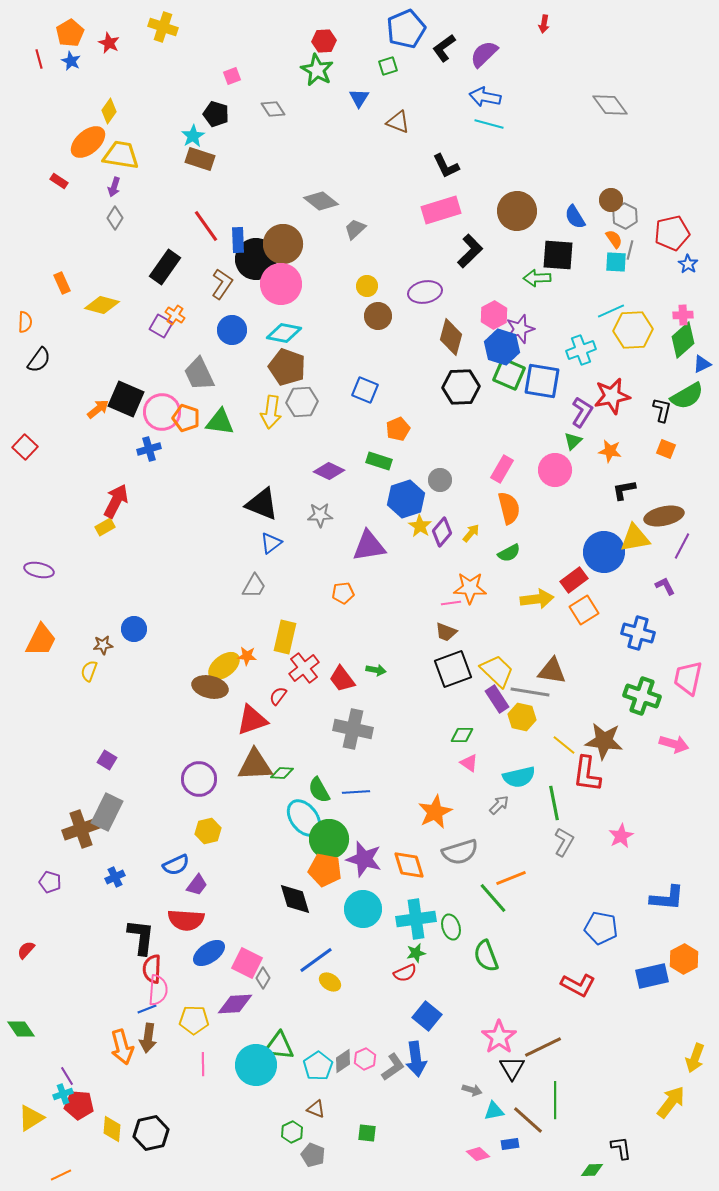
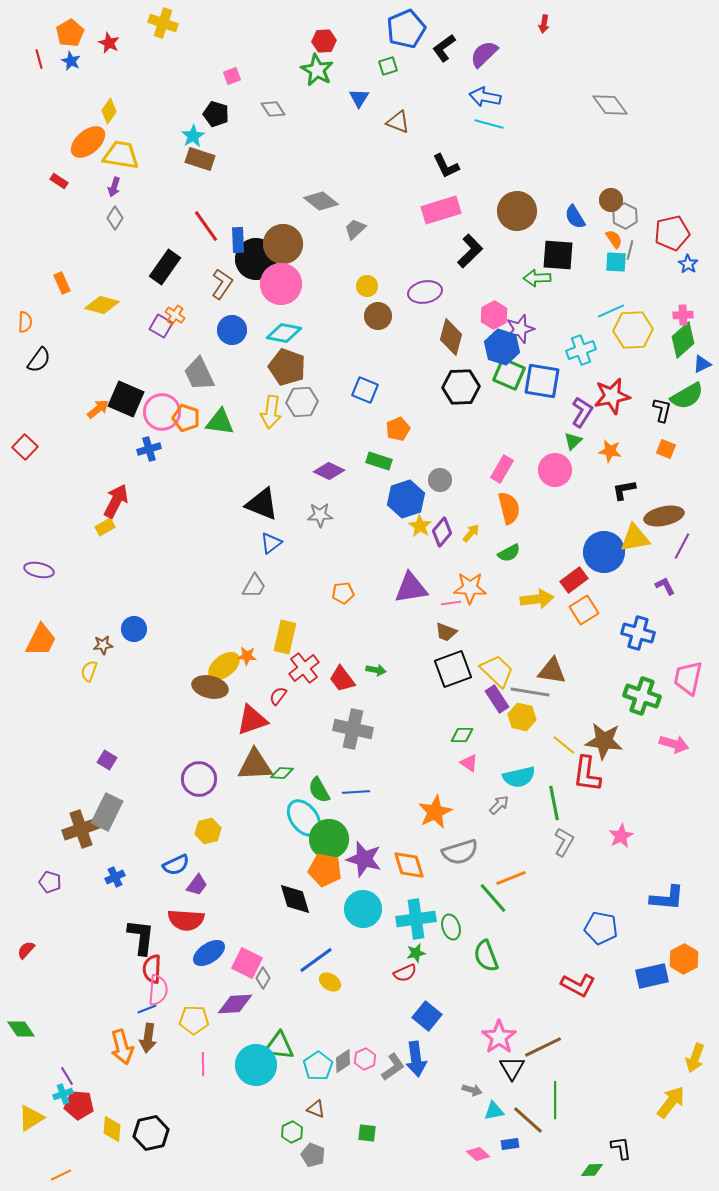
yellow cross at (163, 27): moved 4 px up
purple triangle at (369, 546): moved 42 px right, 42 px down
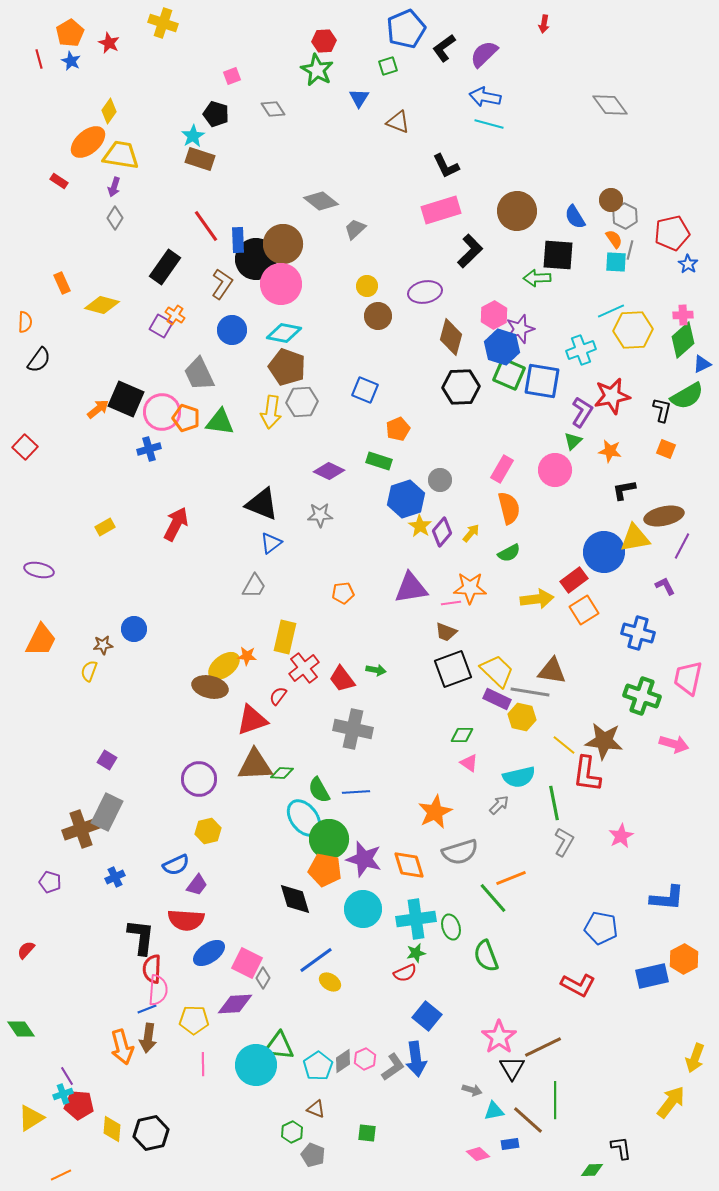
red arrow at (116, 501): moved 60 px right, 23 px down
purple rectangle at (497, 699): rotated 32 degrees counterclockwise
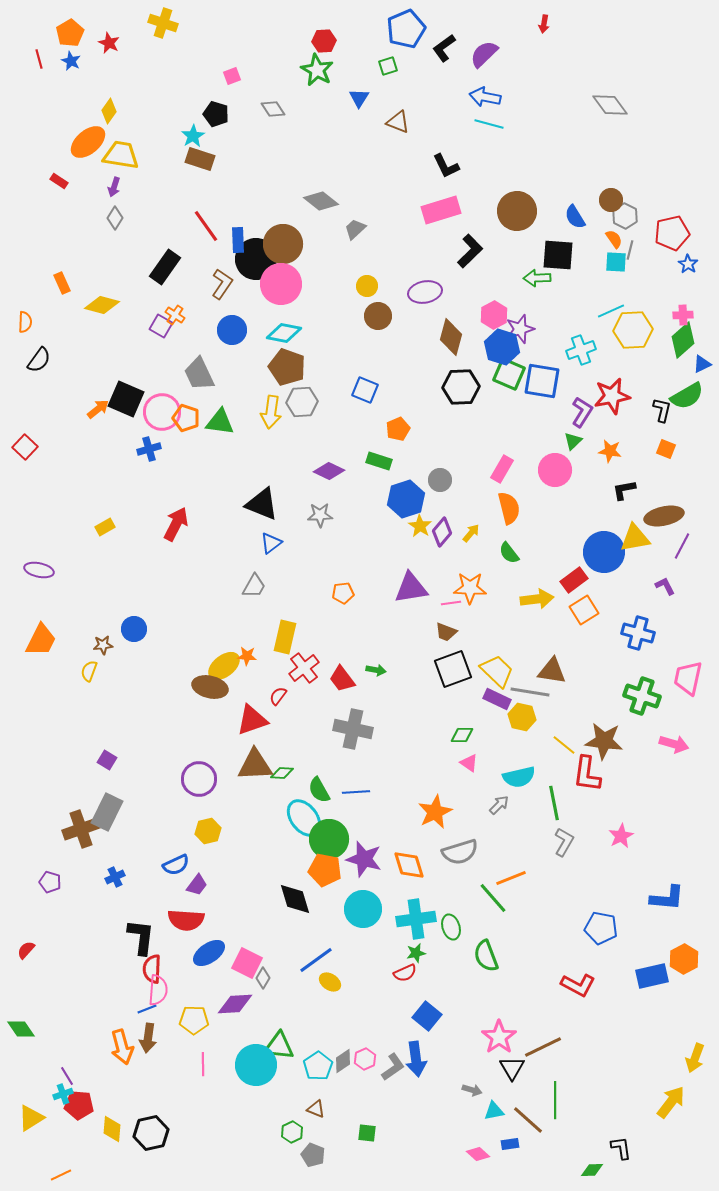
green semicircle at (509, 553): rotated 80 degrees clockwise
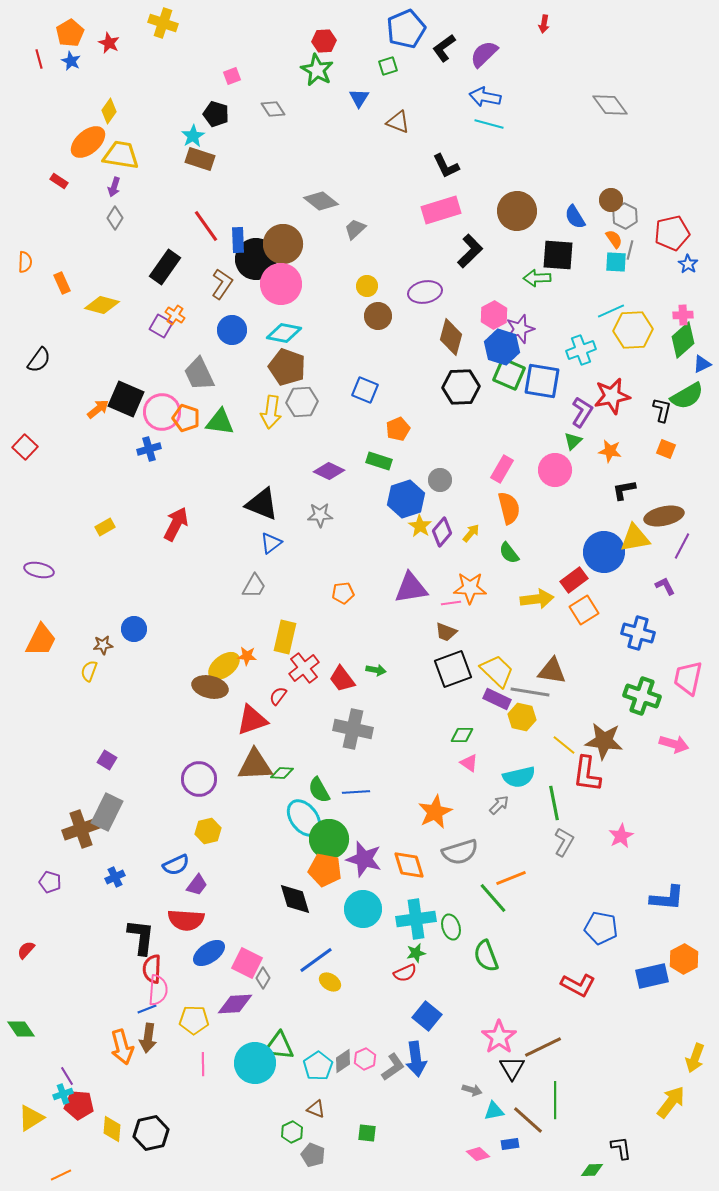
orange semicircle at (25, 322): moved 60 px up
cyan circle at (256, 1065): moved 1 px left, 2 px up
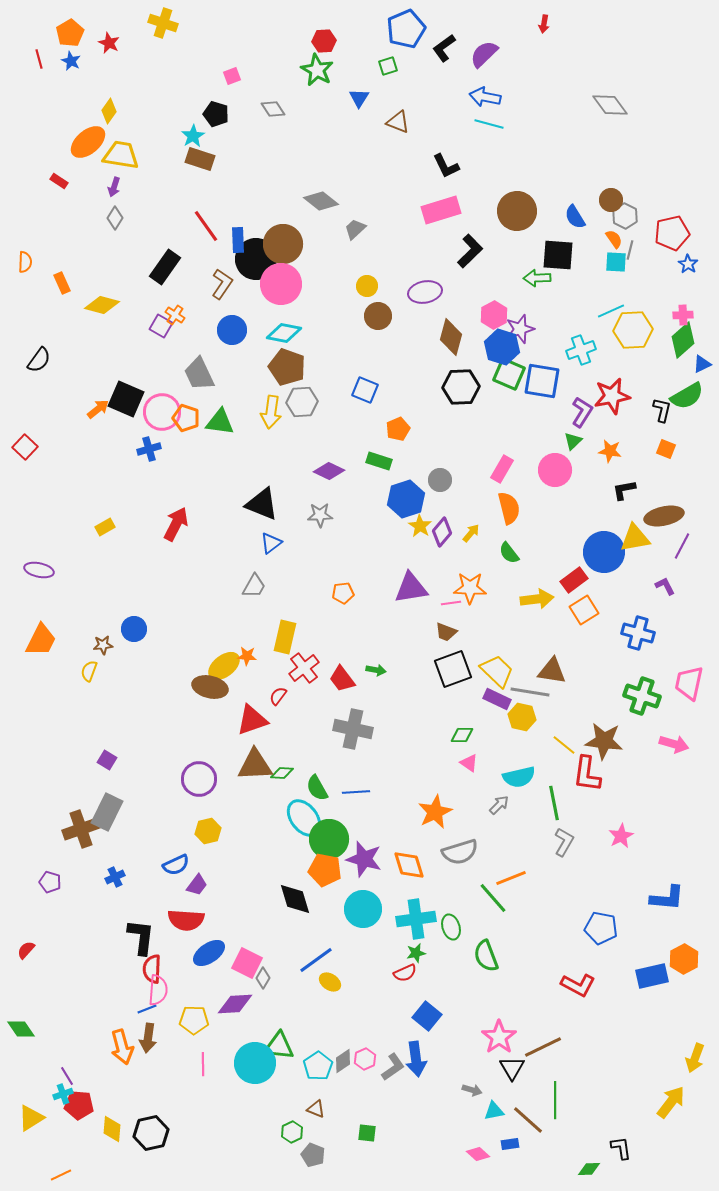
pink trapezoid at (688, 678): moved 1 px right, 5 px down
green semicircle at (319, 790): moved 2 px left, 2 px up
green diamond at (592, 1170): moved 3 px left, 1 px up
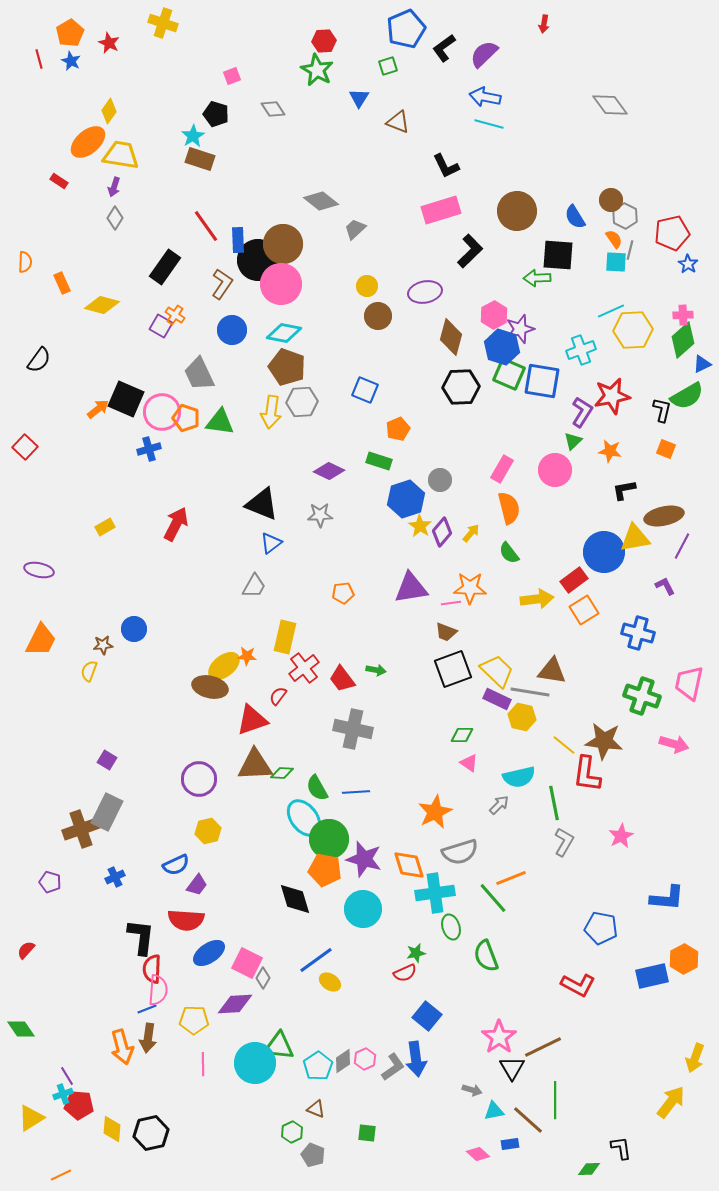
black circle at (256, 259): moved 2 px right, 1 px down
cyan cross at (416, 919): moved 19 px right, 26 px up
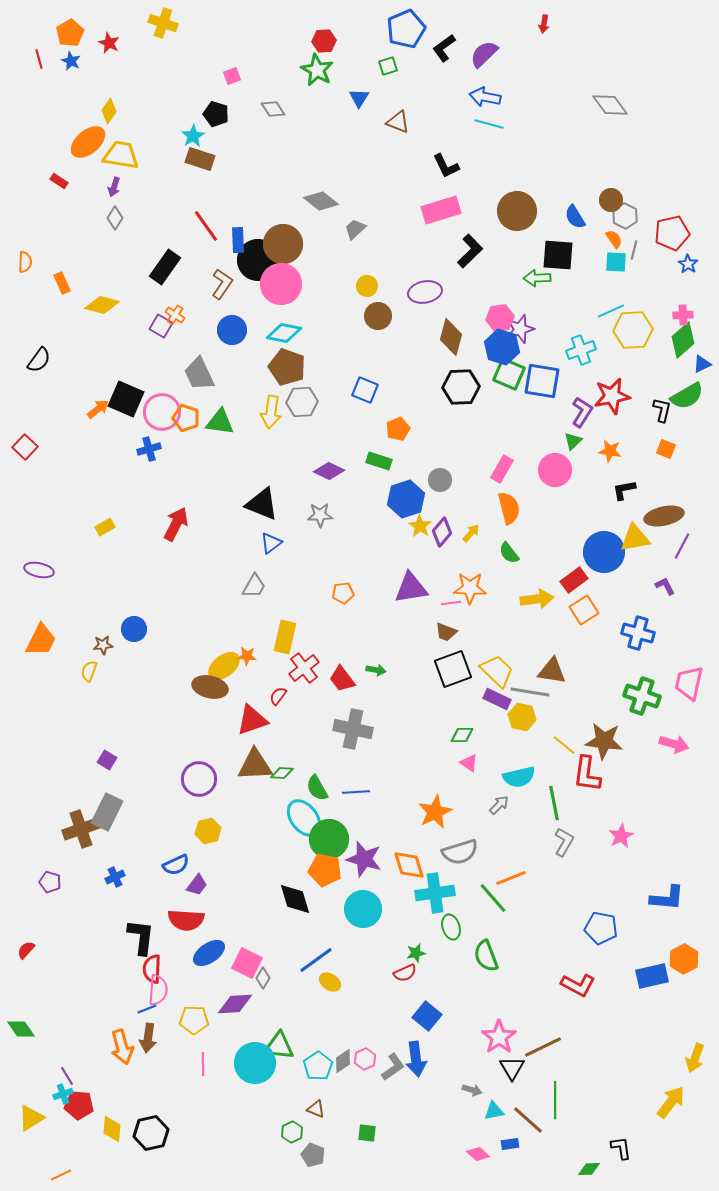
gray line at (630, 250): moved 4 px right
pink hexagon at (494, 315): moved 6 px right, 3 px down; rotated 20 degrees clockwise
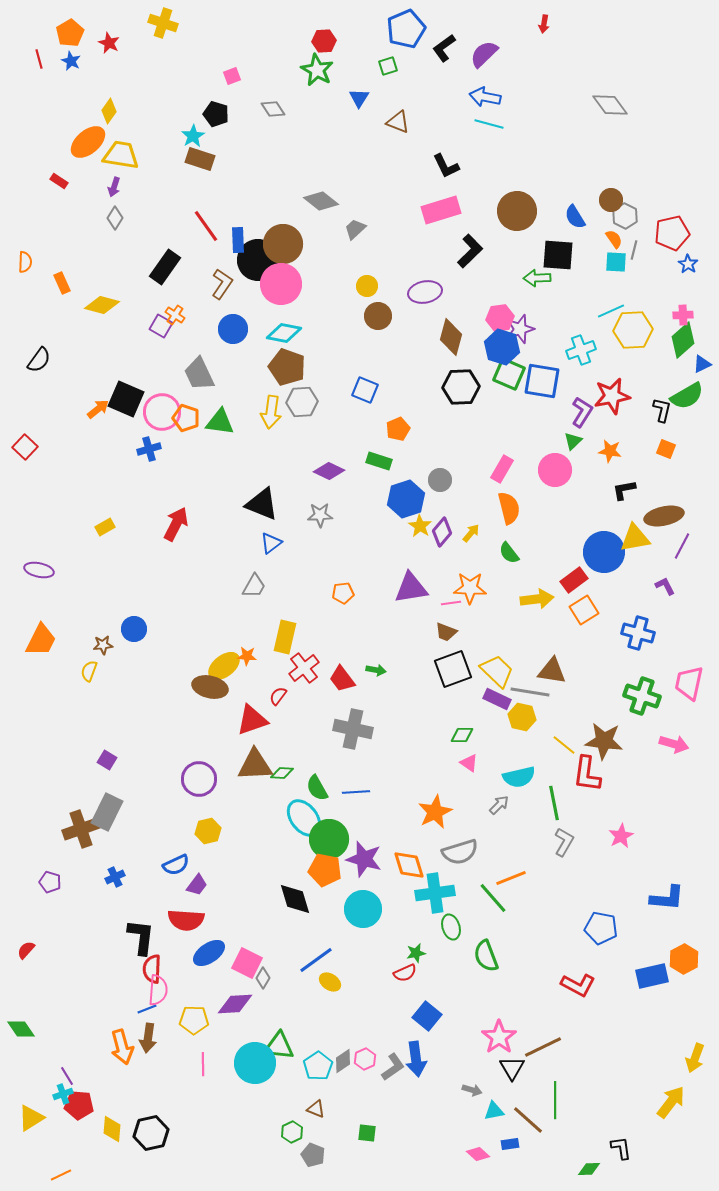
blue circle at (232, 330): moved 1 px right, 1 px up
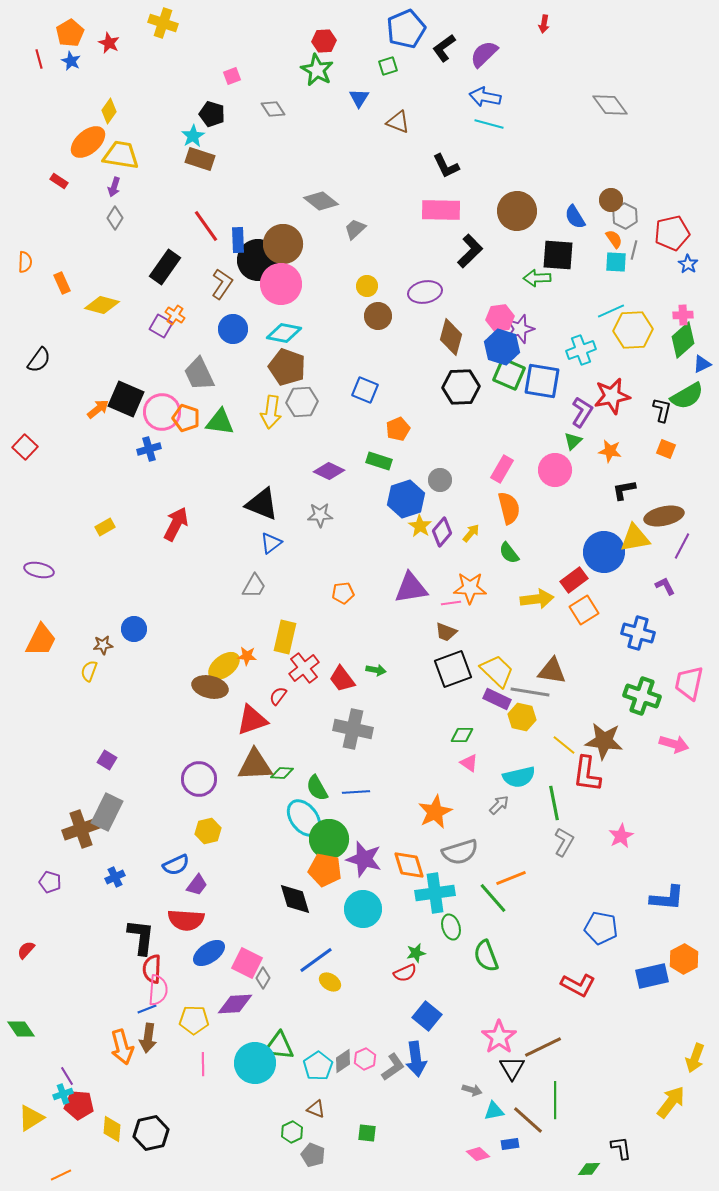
black pentagon at (216, 114): moved 4 px left
pink rectangle at (441, 210): rotated 18 degrees clockwise
